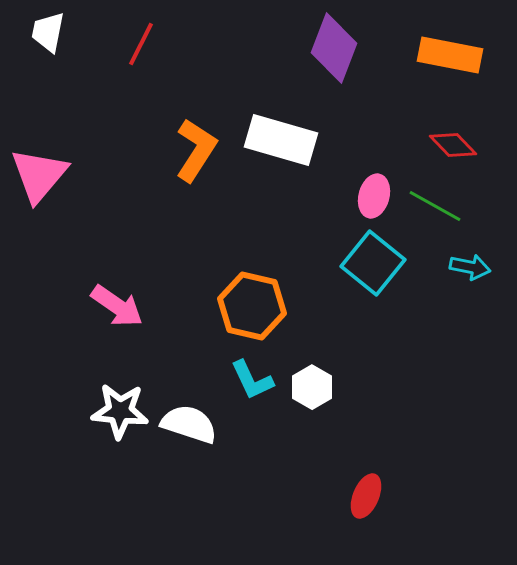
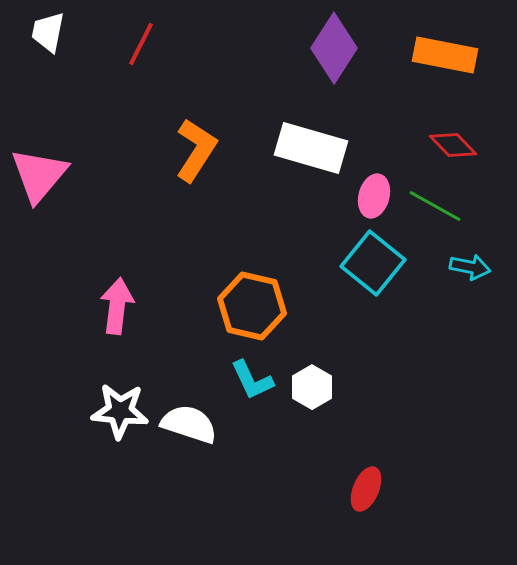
purple diamond: rotated 12 degrees clockwise
orange rectangle: moved 5 px left
white rectangle: moved 30 px right, 8 px down
pink arrow: rotated 118 degrees counterclockwise
red ellipse: moved 7 px up
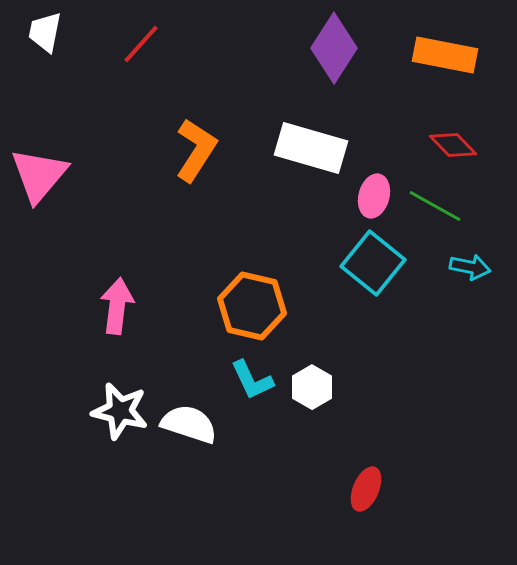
white trapezoid: moved 3 px left
red line: rotated 15 degrees clockwise
white star: rotated 8 degrees clockwise
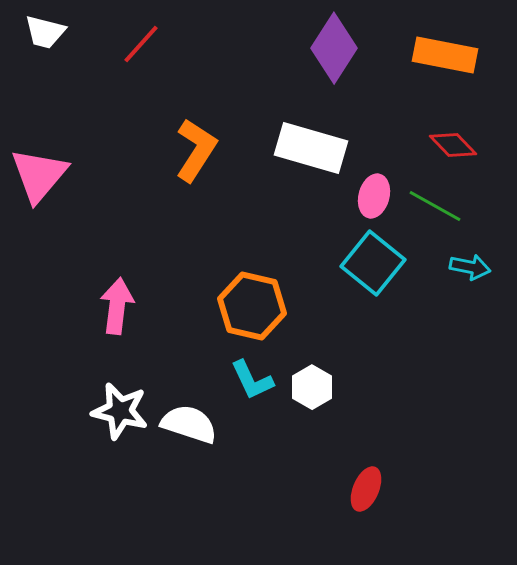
white trapezoid: rotated 87 degrees counterclockwise
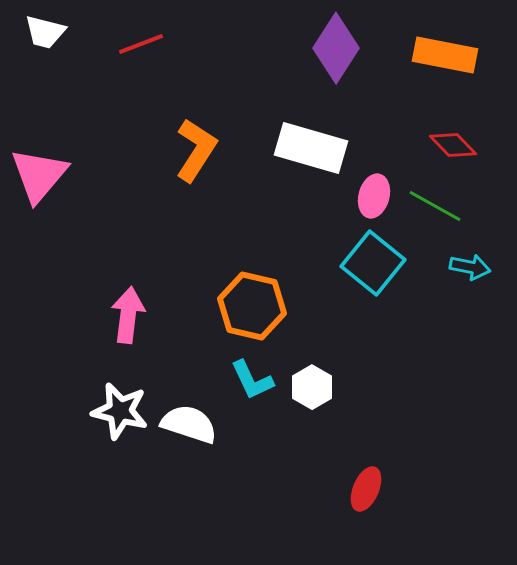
red line: rotated 27 degrees clockwise
purple diamond: moved 2 px right
pink arrow: moved 11 px right, 9 px down
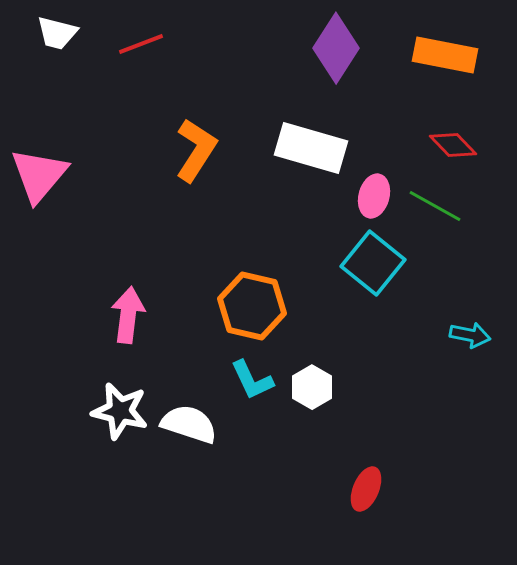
white trapezoid: moved 12 px right, 1 px down
cyan arrow: moved 68 px down
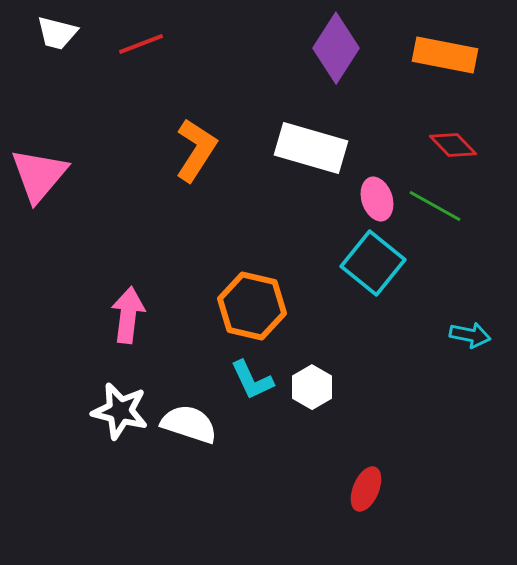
pink ellipse: moved 3 px right, 3 px down; rotated 33 degrees counterclockwise
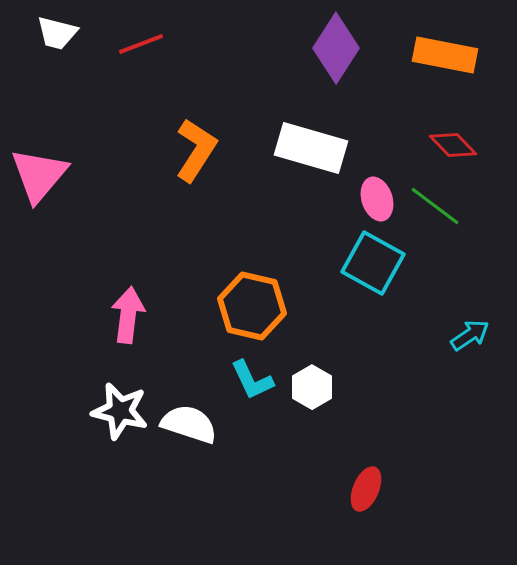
green line: rotated 8 degrees clockwise
cyan square: rotated 10 degrees counterclockwise
cyan arrow: rotated 45 degrees counterclockwise
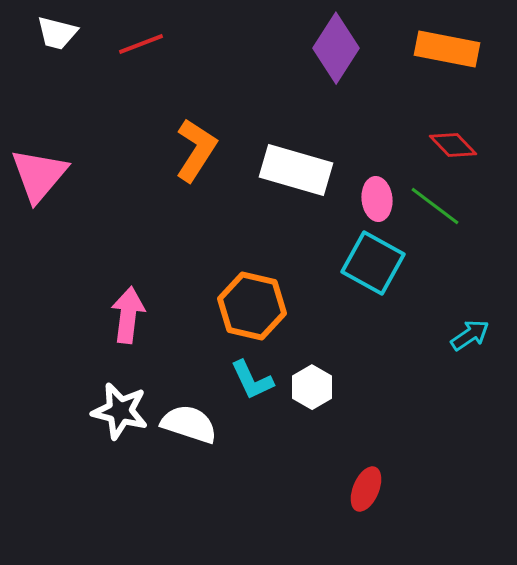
orange rectangle: moved 2 px right, 6 px up
white rectangle: moved 15 px left, 22 px down
pink ellipse: rotated 12 degrees clockwise
